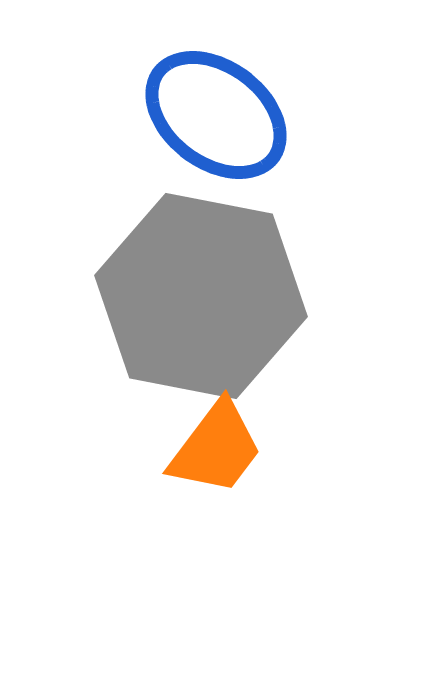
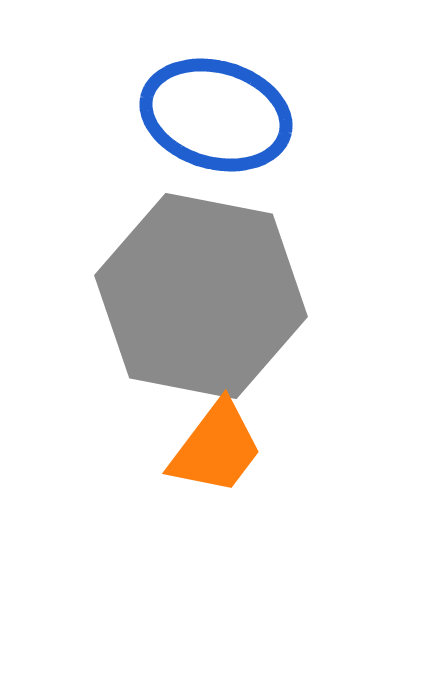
blue ellipse: rotated 21 degrees counterclockwise
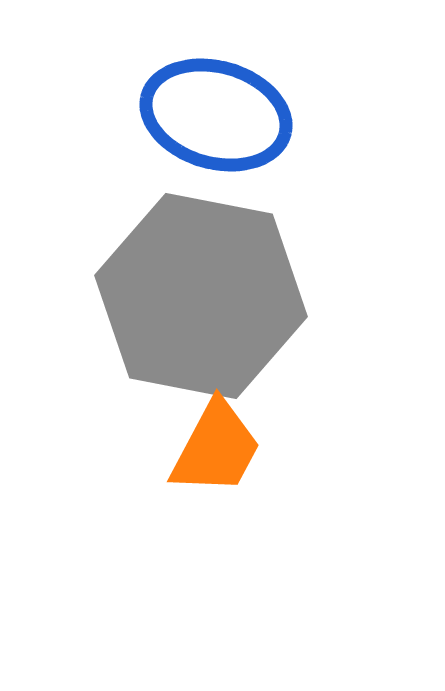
orange trapezoid: rotated 9 degrees counterclockwise
